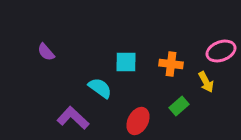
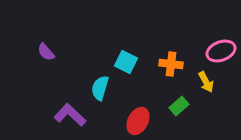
cyan square: rotated 25 degrees clockwise
cyan semicircle: rotated 110 degrees counterclockwise
purple L-shape: moved 3 px left, 3 px up
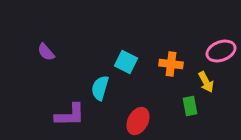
green rectangle: moved 11 px right; rotated 60 degrees counterclockwise
purple L-shape: rotated 136 degrees clockwise
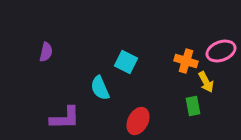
purple semicircle: rotated 126 degrees counterclockwise
orange cross: moved 15 px right, 3 px up; rotated 10 degrees clockwise
cyan semicircle: rotated 40 degrees counterclockwise
green rectangle: moved 3 px right
purple L-shape: moved 5 px left, 3 px down
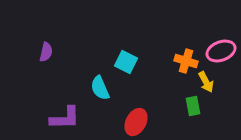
red ellipse: moved 2 px left, 1 px down
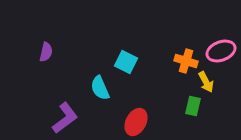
green rectangle: rotated 24 degrees clockwise
purple L-shape: rotated 36 degrees counterclockwise
